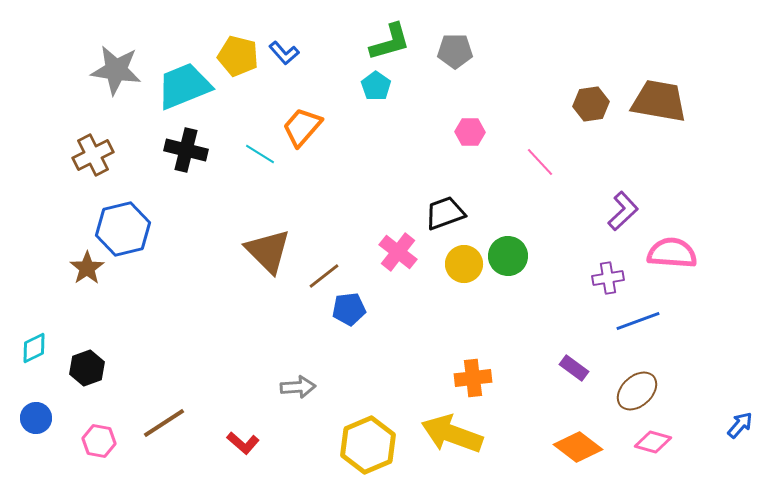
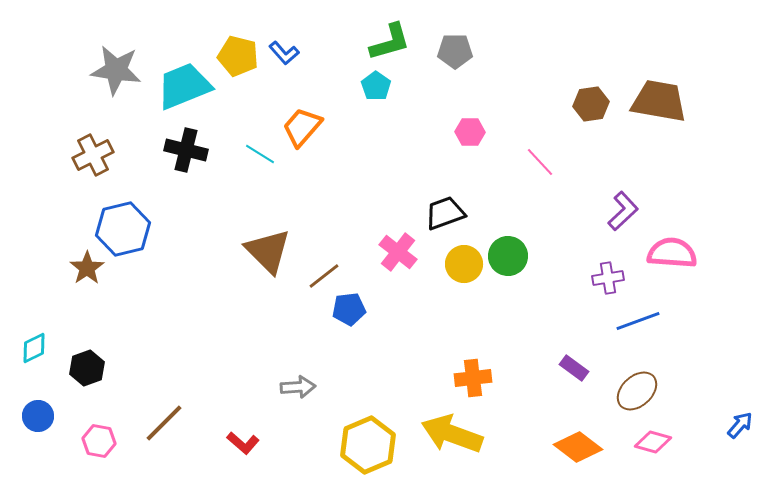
blue circle at (36, 418): moved 2 px right, 2 px up
brown line at (164, 423): rotated 12 degrees counterclockwise
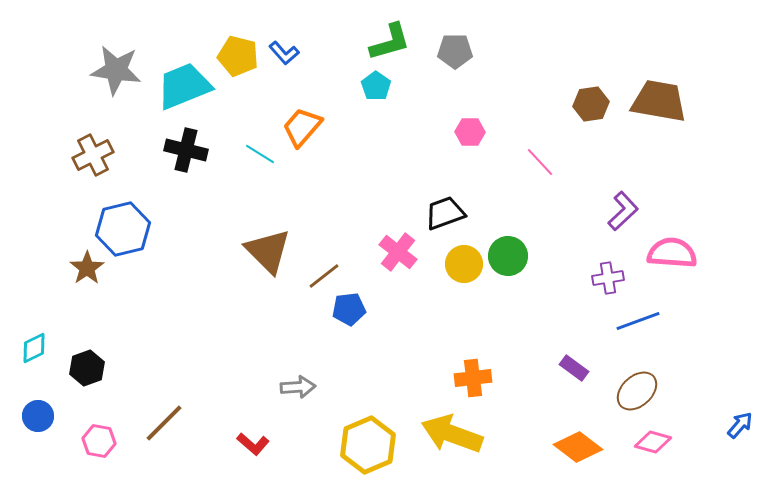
red L-shape at (243, 443): moved 10 px right, 1 px down
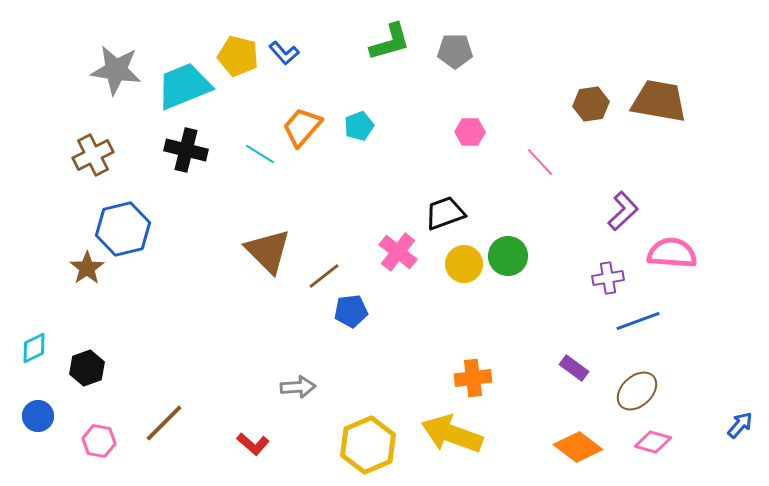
cyan pentagon at (376, 86): moved 17 px left, 40 px down; rotated 16 degrees clockwise
blue pentagon at (349, 309): moved 2 px right, 2 px down
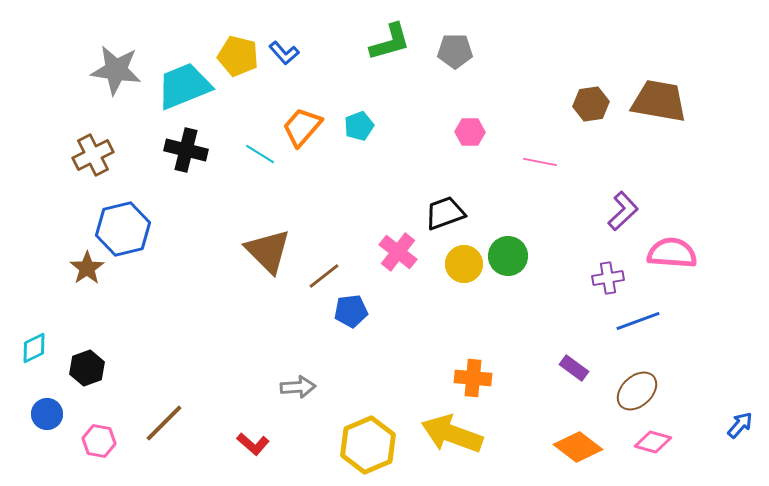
pink line at (540, 162): rotated 36 degrees counterclockwise
orange cross at (473, 378): rotated 12 degrees clockwise
blue circle at (38, 416): moved 9 px right, 2 px up
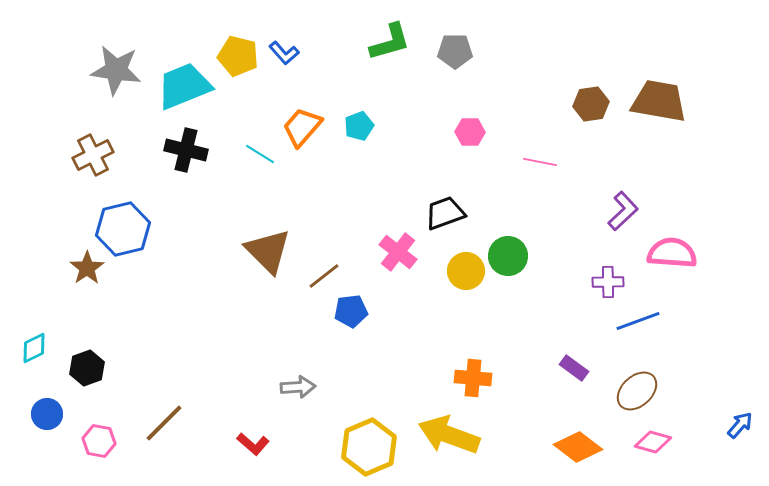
yellow circle at (464, 264): moved 2 px right, 7 px down
purple cross at (608, 278): moved 4 px down; rotated 8 degrees clockwise
yellow arrow at (452, 434): moved 3 px left, 1 px down
yellow hexagon at (368, 445): moved 1 px right, 2 px down
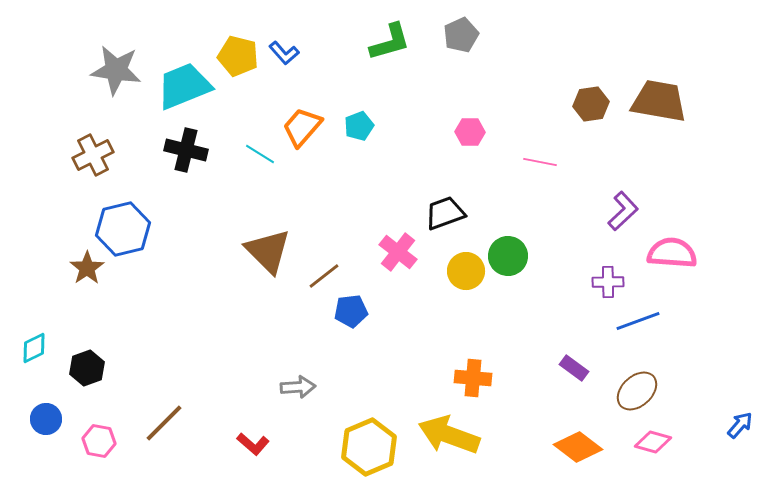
gray pentagon at (455, 51): moved 6 px right, 16 px up; rotated 24 degrees counterclockwise
blue circle at (47, 414): moved 1 px left, 5 px down
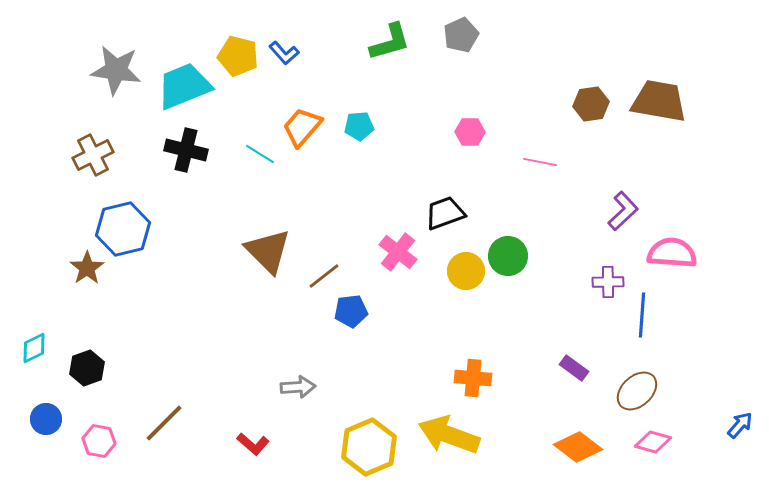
cyan pentagon at (359, 126): rotated 16 degrees clockwise
blue line at (638, 321): moved 4 px right, 6 px up; rotated 66 degrees counterclockwise
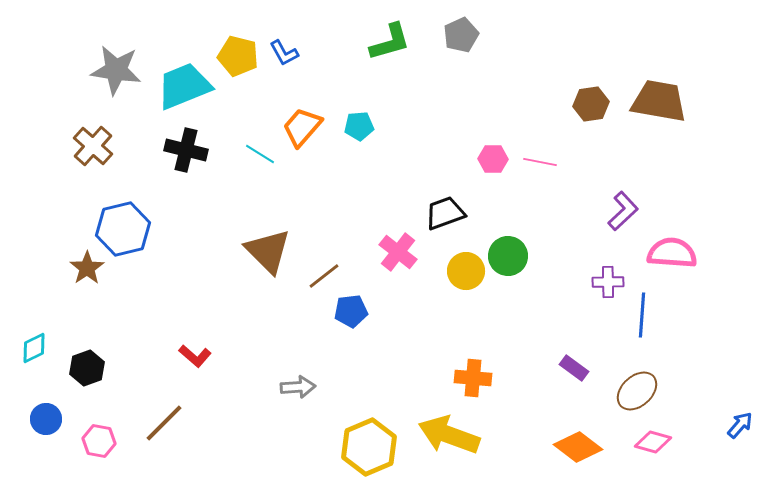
blue L-shape at (284, 53): rotated 12 degrees clockwise
pink hexagon at (470, 132): moved 23 px right, 27 px down
brown cross at (93, 155): moved 9 px up; rotated 21 degrees counterclockwise
red L-shape at (253, 444): moved 58 px left, 88 px up
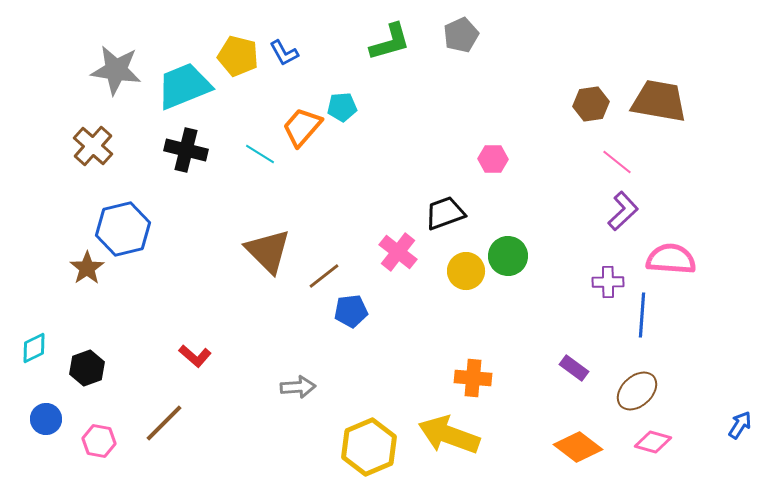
cyan pentagon at (359, 126): moved 17 px left, 19 px up
pink line at (540, 162): moved 77 px right; rotated 28 degrees clockwise
pink semicircle at (672, 253): moved 1 px left, 6 px down
blue arrow at (740, 425): rotated 8 degrees counterclockwise
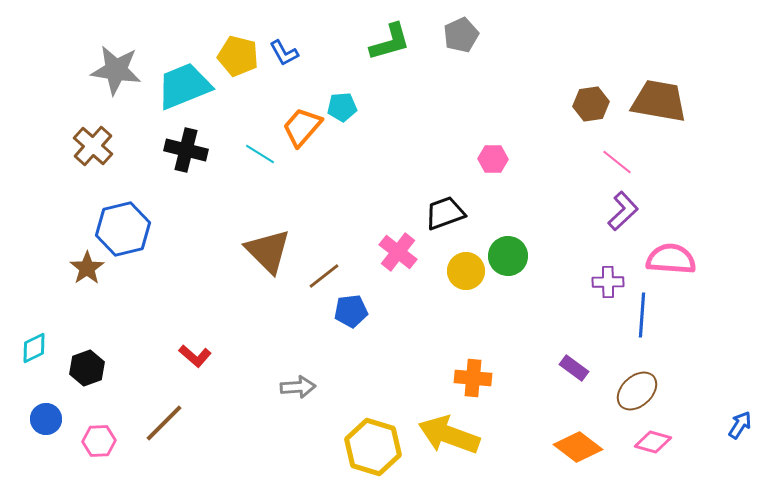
pink hexagon at (99, 441): rotated 12 degrees counterclockwise
yellow hexagon at (369, 447): moved 4 px right; rotated 20 degrees counterclockwise
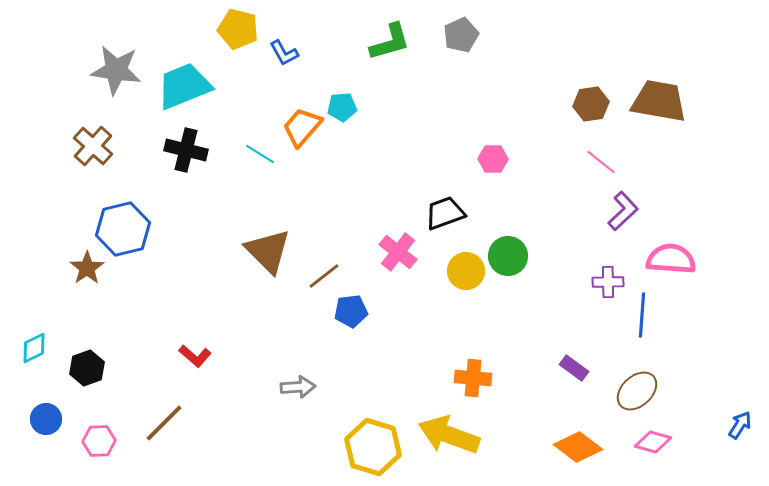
yellow pentagon at (238, 56): moved 27 px up
pink line at (617, 162): moved 16 px left
